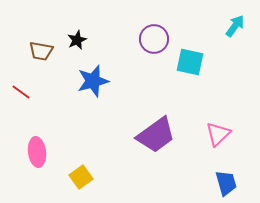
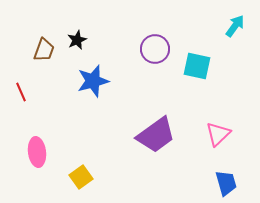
purple circle: moved 1 px right, 10 px down
brown trapezoid: moved 3 px right, 1 px up; rotated 80 degrees counterclockwise
cyan square: moved 7 px right, 4 px down
red line: rotated 30 degrees clockwise
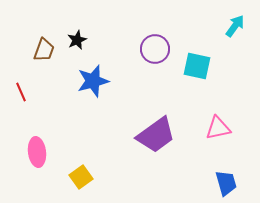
pink triangle: moved 6 px up; rotated 32 degrees clockwise
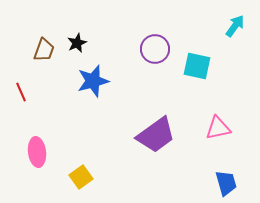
black star: moved 3 px down
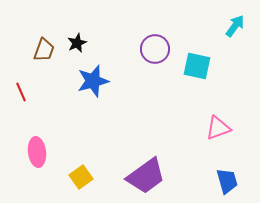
pink triangle: rotated 8 degrees counterclockwise
purple trapezoid: moved 10 px left, 41 px down
blue trapezoid: moved 1 px right, 2 px up
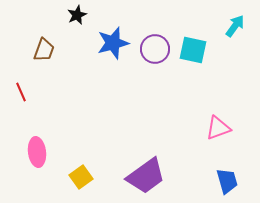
black star: moved 28 px up
cyan square: moved 4 px left, 16 px up
blue star: moved 20 px right, 38 px up
